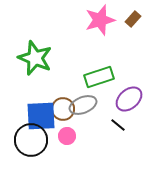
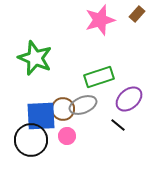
brown rectangle: moved 4 px right, 5 px up
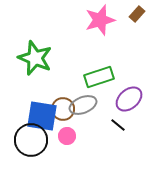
blue square: moved 1 px right; rotated 12 degrees clockwise
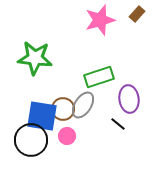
green star: rotated 16 degrees counterclockwise
purple ellipse: rotated 56 degrees counterclockwise
gray ellipse: rotated 36 degrees counterclockwise
black line: moved 1 px up
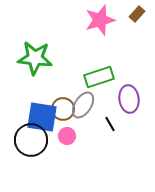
blue square: moved 1 px down
black line: moved 8 px left; rotated 21 degrees clockwise
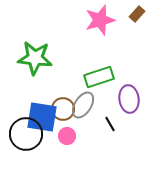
black circle: moved 5 px left, 6 px up
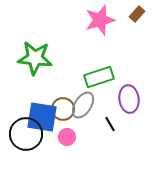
pink circle: moved 1 px down
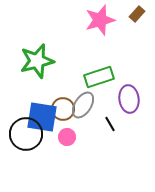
green star: moved 2 px right, 3 px down; rotated 20 degrees counterclockwise
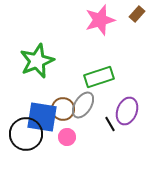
green star: rotated 8 degrees counterclockwise
purple ellipse: moved 2 px left, 12 px down; rotated 28 degrees clockwise
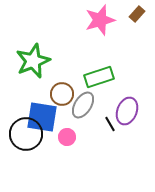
green star: moved 4 px left
brown circle: moved 1 px left, 15 px up
